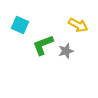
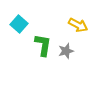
cyan square: moved 1 px left, 1 px up; rotated 18 degrees clockwise
green L-shape: rotated 120 degrees clockwise
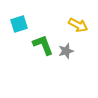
cyan square: rotated 30 degrees clockwise
green L-shape: rotated 30 degrees counterclockwise
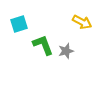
yellow arrow: moved 4 px right, 3 px up
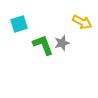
gray star: moved 4 px left, 8 px up
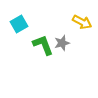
cyan square: rotated 12 degrees counterclockwise
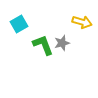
yellow arrow: rotated 12 degrees counterclockwise
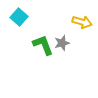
cyan square: moved 7 px up; rotated 18 degrees counterclockwise
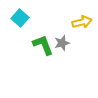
cyan square: moved 1 px right, 1 px down
yellow arrow: rotated 30 degrees counterclockwise
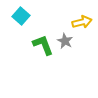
cyan square: moved 1 px right, 2 px up
gray star: moved 3 px right, 2 px up; rotated 28 degrees counterclockwise
